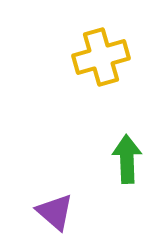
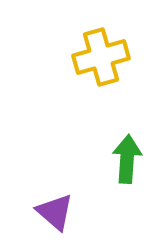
green arrow: rotated 6 degrees clockwise
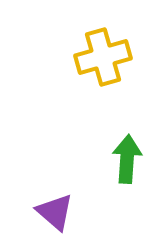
yellow cross: moved 2 px right
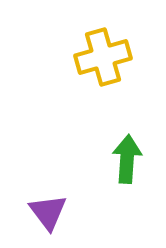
purple triangle: moved 7 px left; rotated 12 degrees clockwise
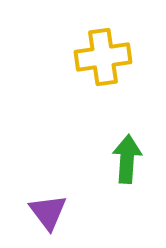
yellow cross: rotated 8 degrees clockwise
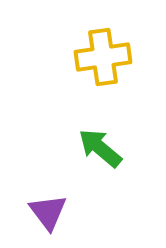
green arrow: moved 27 px left, 11 px up; rotated 54 degrees counterclockwise
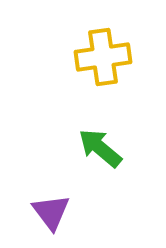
purple triangle: moved 3 px right
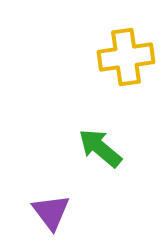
yellow cross: moved 23 px right
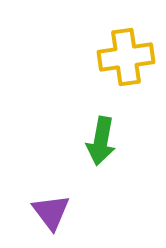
green arrow: moved 1 px right, 7 px up; rotated 120 degrees counterclockwise
